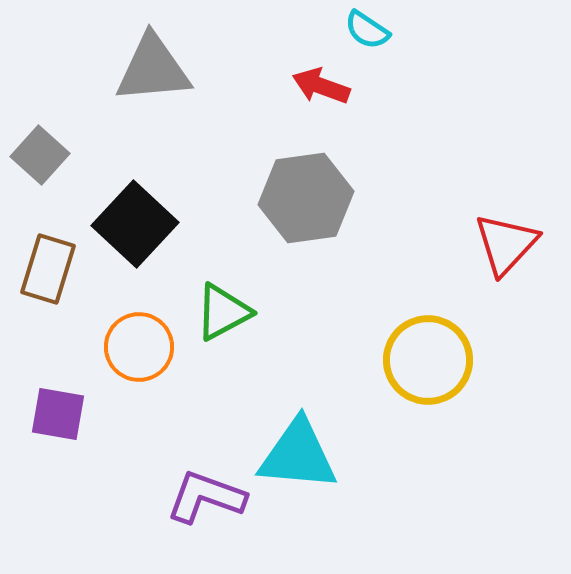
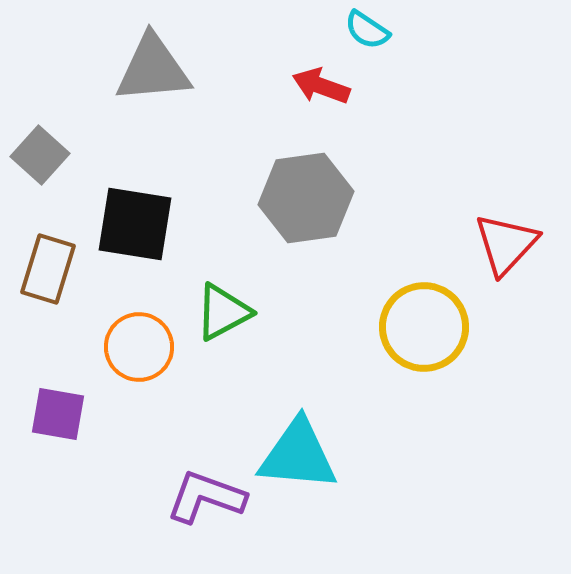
black square: rotated 34 degrees counterclockwise
yellow circle: moved 4 px left, 33 px up
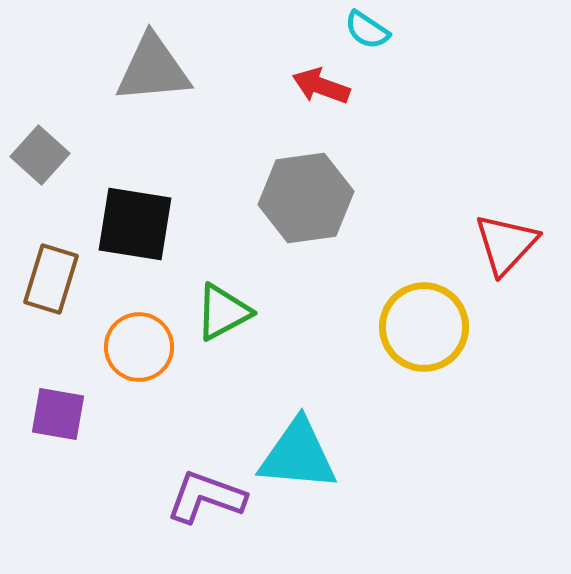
brown rectangle: moved 3 px right, 10 px down
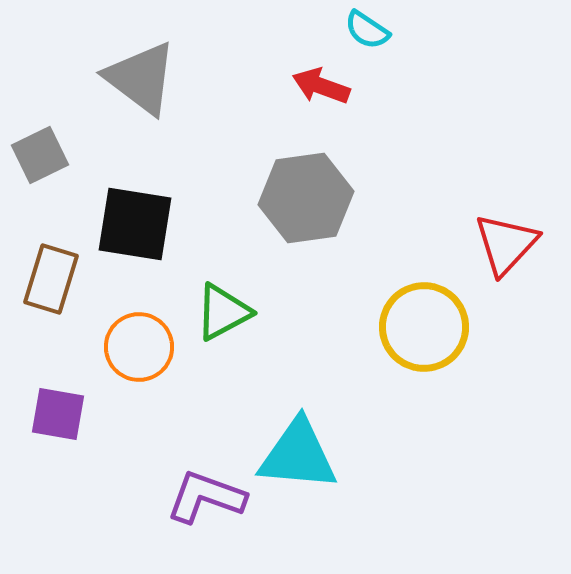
gray triangle: moved 12 px left, 9 px down; rotated 42 degrees clockwise
gray square: rotated 22 degrees clockwise
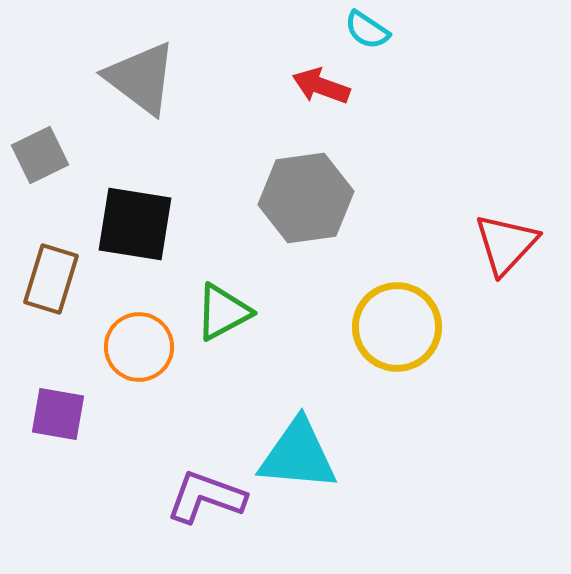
yellow circle: moved 27 px left
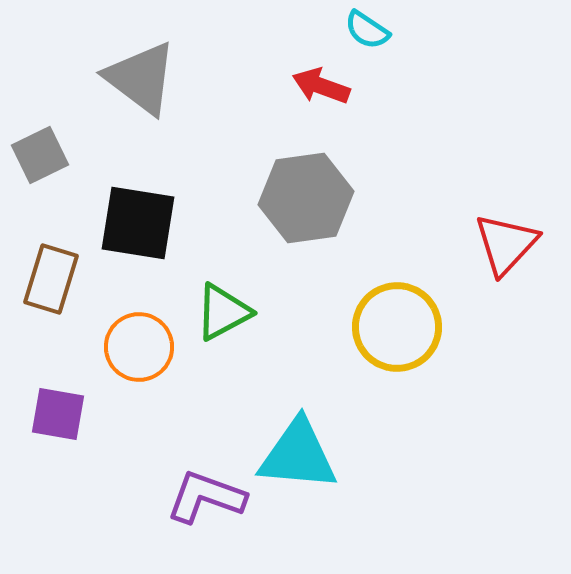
black square: moved 3 px right, 1 px up
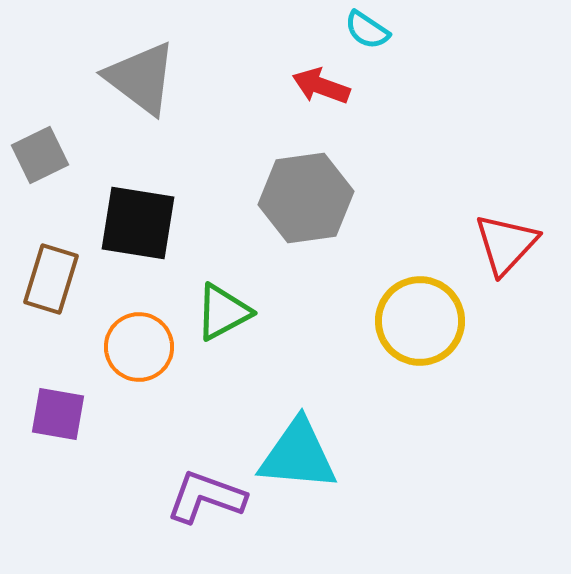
yellow circle: moved 23 px right, 6 px up
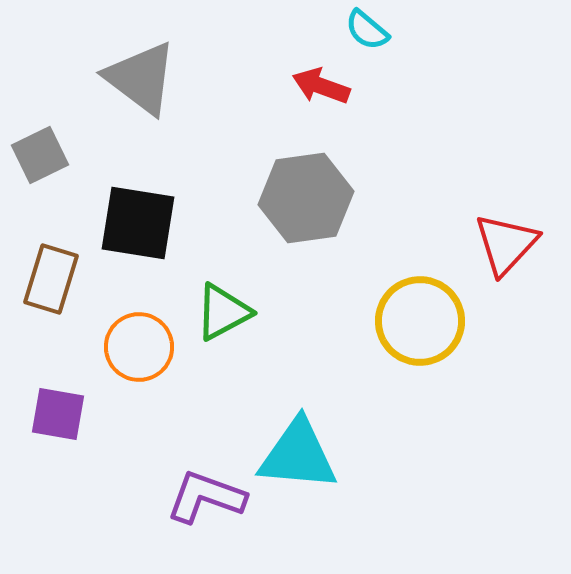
cyan semicircle: rotated 6 degrees clockwise
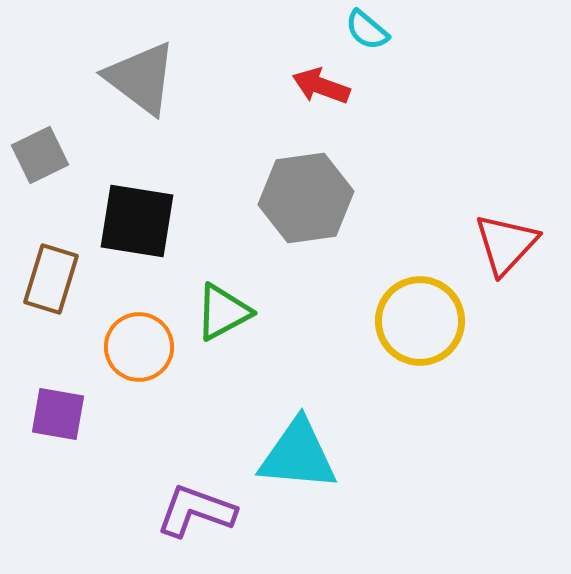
black square: moved 1 px left, 2 px up
purple L-shape: moved 10 px left, 14 px down
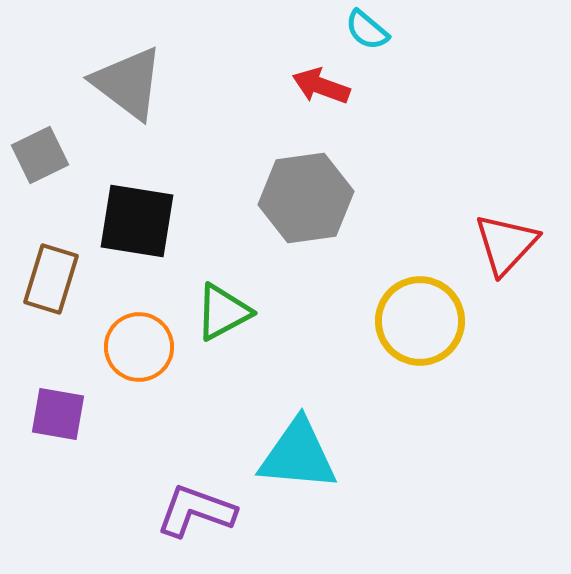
gray triangle: moved 13 px left, 5 px down
